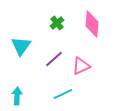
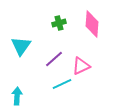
green cross: moved 2 px right; rotated 24 degrees clockwise
cyan line: moved 1 px left, 10 px up
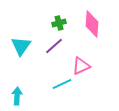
purple line: moved 13 px up
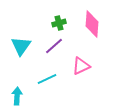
cyan line: moved 15 px left, 5 px up
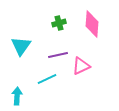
purple line: moved 4 px right, 9 px down; rotated 30 degrees clockwise
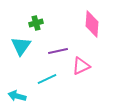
green cross: moved 23 px left
purple line: moved 4 px up
cyan arrow: rotated 78 degrees counterclockwise
